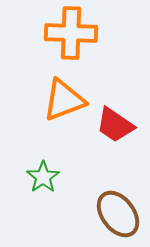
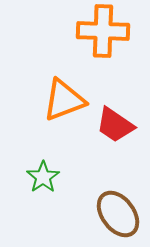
orange cross: moved 32 px right, 2 px up
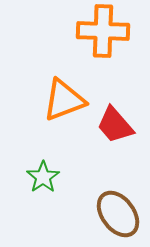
red trapezoid: rotated 15 degrees clockwise
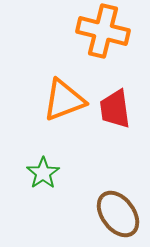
orange cross: rotated 12 degrees clockwise
red trapezoid: moved 16 px up; rotated 33 degrees clockwise
green star: moved 4 px up
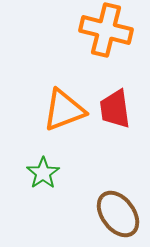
orange cross: moved 3 px right, 1 px up
orange triangle: moved 10 px down
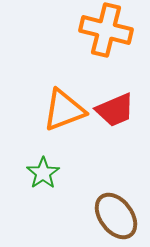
red trapezoid: moved 1 px down; rotated 105 degrees counterclockwise
brown ellipse: moved 2 px left, 2 px down
